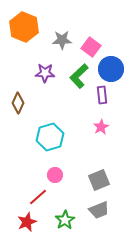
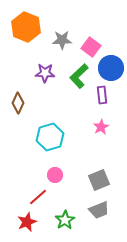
orange hexagon: moved 2 px right
blue circle: moved 1 px up
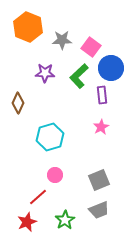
orange hexagon: moved 2 px right
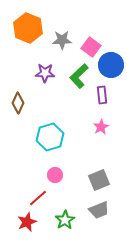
orange hexagon: moved 1 px down
blue circle: moved 3 px up
red line: moved 1 px down
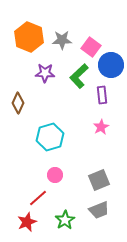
orange hexagon: moved 1 px right, 9 px down
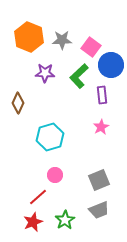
red line: moved 1 px up
red star: moved 6 px right
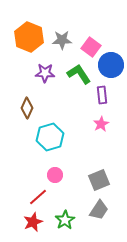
green L-shape: moved 2 px up; rotated 100 degrees clockwise
brown diamond: moved 9 px right, 5 px down
pink star: moved 3 px up
gray trapezoid: rotated 35 degrees counterclockwise
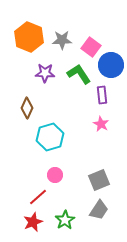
pink star: rotated 14 degrees counterclockwise
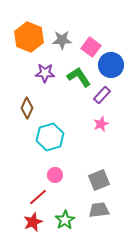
green L-shape: moved 3 px down
purple rectangle: rotated 48 degrees clockwise
pink star: rotated 21 degrees clockwise
gray trapezoid: rotated 130 degrees counterclockwise
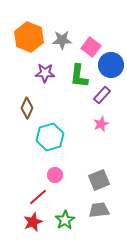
green L-shape: moved 1 px up; rotated 140 degrees counterclockwise
